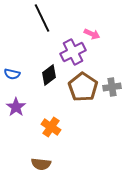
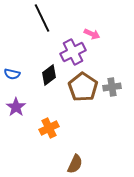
orange cross: moved 2 px left, 1 px down; rotated 30 degrees clockwise
brown semicircle: moved 34 px right; rotated 72 degrees counterclockwise
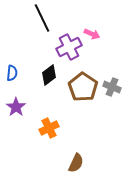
purple cross: moved 4 px left, 5 px up
blue semicircle: moved 1 px up; rotated 98 degrees counterclockwise
gray cross: rotated 30 degrees clockwise
brown semicircle: moved 1 px right, 1 px up
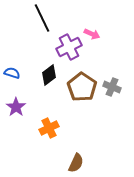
blue semicircle: rotated 77 degrees counterclockwise
brown pentagon: moved 1 px left
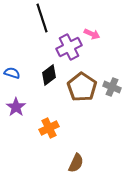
black line: rotated 8 degrees clockwise
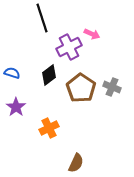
brown pentagon: moved 1 px left, 1 px down
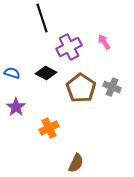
pink arrow: moved 12 px right, 8 px down; rotated 147 degrees counterclockwise
black diamond: moved 3 px left, 2 px up; rotated 65 degrees clockwise
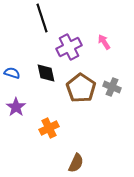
black diamond: rotated 50 degrees clockwise
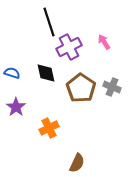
black line: moved 7 px right, 4 px down
brown semicircle: moved 1 px right
